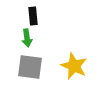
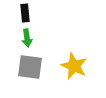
black rectangle: moved 8 px left, 3 px up
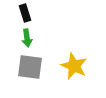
black rectangle: rotated 12 degrees counterclockwise
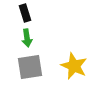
gray square: rotated 16 degrees counterclockwise
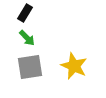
black rectangle: rotated 48 degrees clockwise
green arrow: rotated 36 degrees counterclockwise
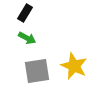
green arrow: rotated 18 degrees counterclockwise
gray square: moved 7 px right, 4 px down
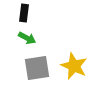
black rectangle: moved 1 px left; rotated 24 degrees counterclockwise
gray square: moved 3 px up
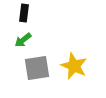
green arrow: moved 4 px left, 2 px down; rotated 114 degrees clockwise
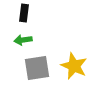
green arrow: rotated 30 degrees clockwise
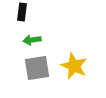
black rectangle: moved 2 px left, 1 px up
green arrow: moved 9 px right
